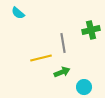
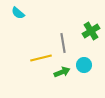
green cross: moved 1 px down; rotated 18 degrees counterclockwise
cyan circle: moved 22 px up
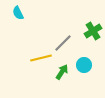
cyan semicircle: rotated 24 degrees clockwise
green cross: moved 2 px right
gray line: rotated 54 degrees clockwise
green arrow: rotated 35 degrees counterclockwise
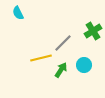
green arrow: moved 1 px left, 2 px up
